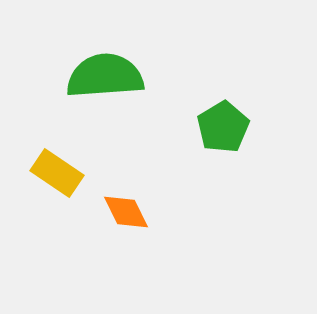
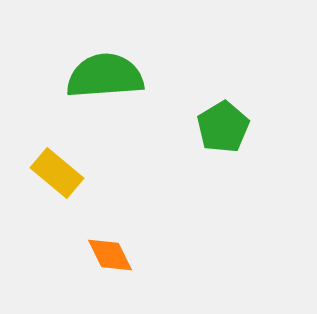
yellow rectangle: rotated 6 degrees clockwise
orange diamond: moved 16 px left, 43 px down
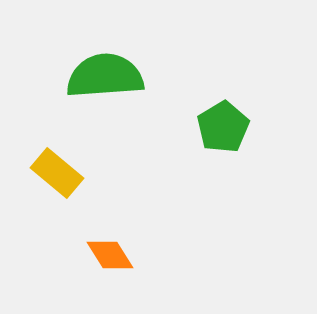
orange diamond: rotated 6 degrees counterclockwise
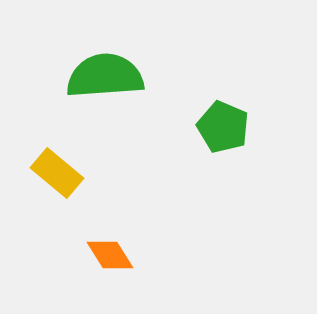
green pentagon: rotated 18 degrees counterclockwise
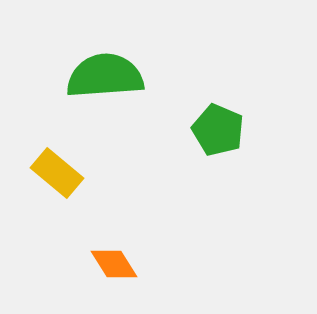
green pentagon: moved 5 px left, 3 px down
orange diamond: moved 4 px right, 9 px down
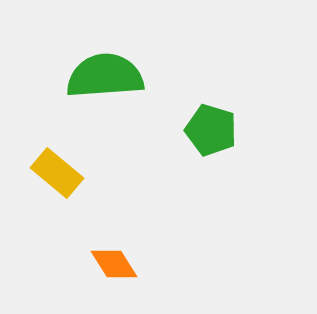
green pentagon: moved 7 px left; rotated 6 degrees counterclockwise
